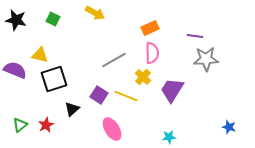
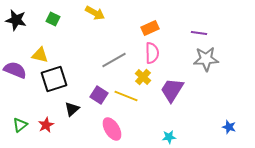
purple line: moved 4 px right, 3 px up
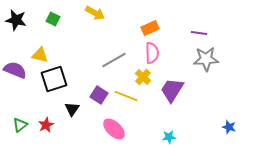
black triangle: rotated 14 degrees counterclockwise
pink ellipse: moved 2 px right; rotated 15 degrees counterclockwise
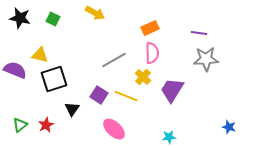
black star: moved 4 px right, 2 px up
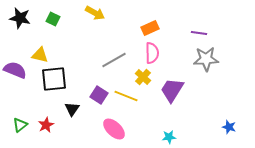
black square: rotated 12 degrees clockwise
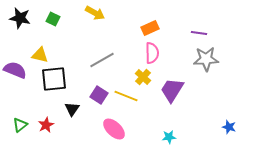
gray line: moved 12 px left
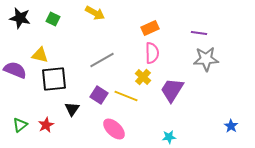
blue star: moved 2 px right, 1 px up; rotated 16 degrees clockwise
